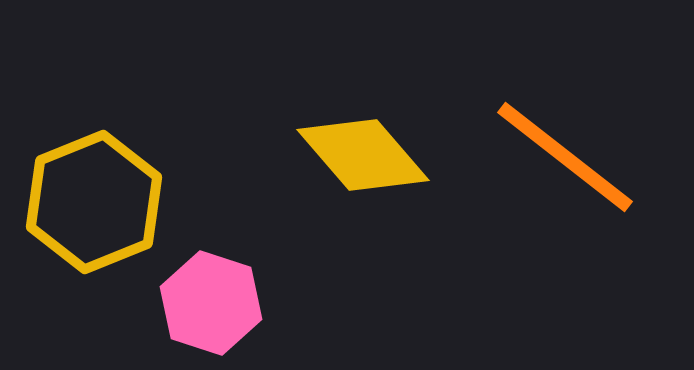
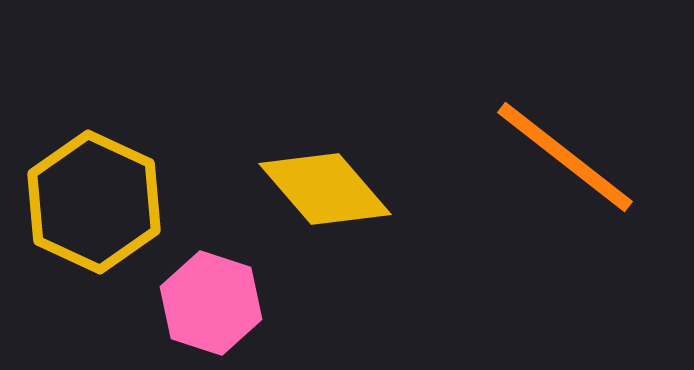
yellow diamond: moved 38 px left, 34 px down
yellow hexagon: rotated 13 degrees counterclockwise
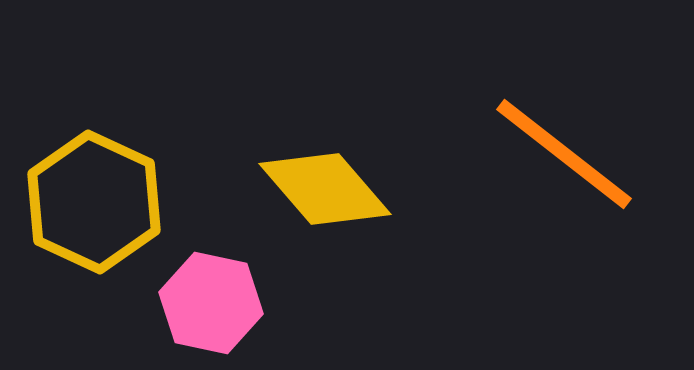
orange line: moved 1 px left, 3 px up
pink hexagon: rotated 6 degrees counterclockwise
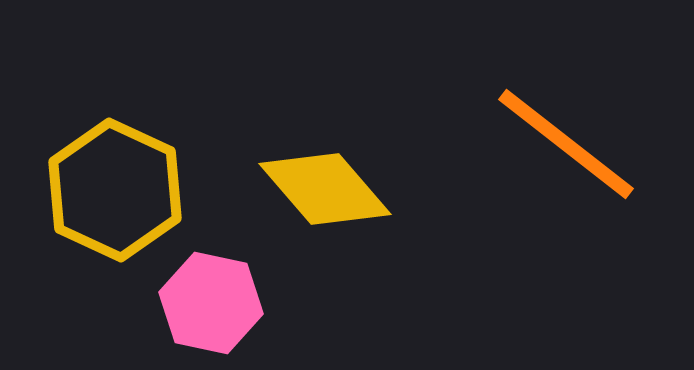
orange line: moved 2 px right, 10 px up
yellow hexagon: moved 21 px right, 12 px up
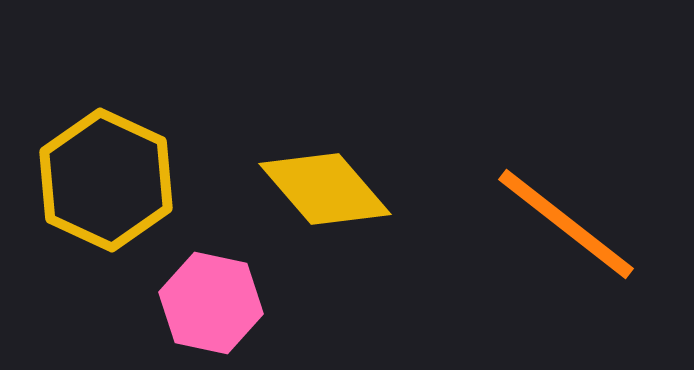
orange line: moved 80 px down
yellow hexagon: moved 9 px left, 10 px up
